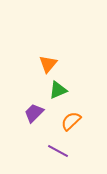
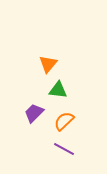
green triangle: rotated 30 degrees clockwise
orange semicircle: moved 7 px left
purple line: moved 6 px right, 2 px up
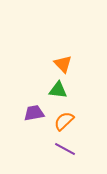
orange triangle: moved 15 px right; rotated 24 degrees counterclockwise
purple trapezoid: rotated 35 degrees clockwise
purple line: moved 1 px right
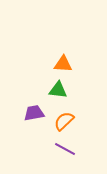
orange triangle: rotated 42 degrees counterclockwise
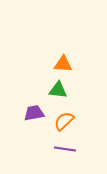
purple line: rotated 20 degrees counterclockwise
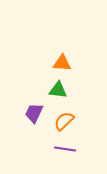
orange triangle: moved 1 px left, 1 px up
purple trapezoid: rotated 55 degrees counterclockwise
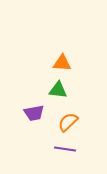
purple trapezoid: rotated 125 degrees counterclockwise
orange semicircle: moved 4 px right, 1 px down
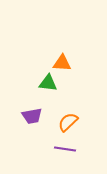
green triangle: moved 10 px left, 7 px up
purple trapezoid: moved 2 px left, 3 px down
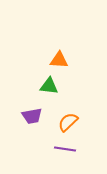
orange triangle: moved 3 px left, 3 px up
green triangle: moved 1 px right, 3 px down
